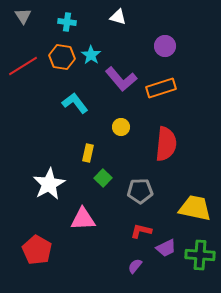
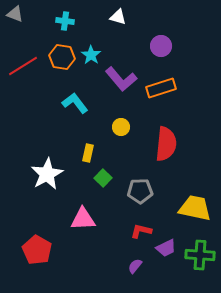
gray triangle: moved 8 px left, 2 px up; rotated 36 degrees counterclockwise
cyan cross: moved 2 px left, 1 px up
purple circle: moved 4 px left
white star: moved 2 px left, 10 px up
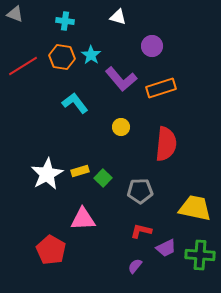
purple circle: moved 9 px left
yellow rectangle: moved 8 px left, 18 px down; rotated 60 degrees clockwise
red pentagon: moved 14 px right
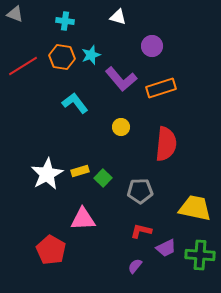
cyan star: rotated 18 degrees clockwise
